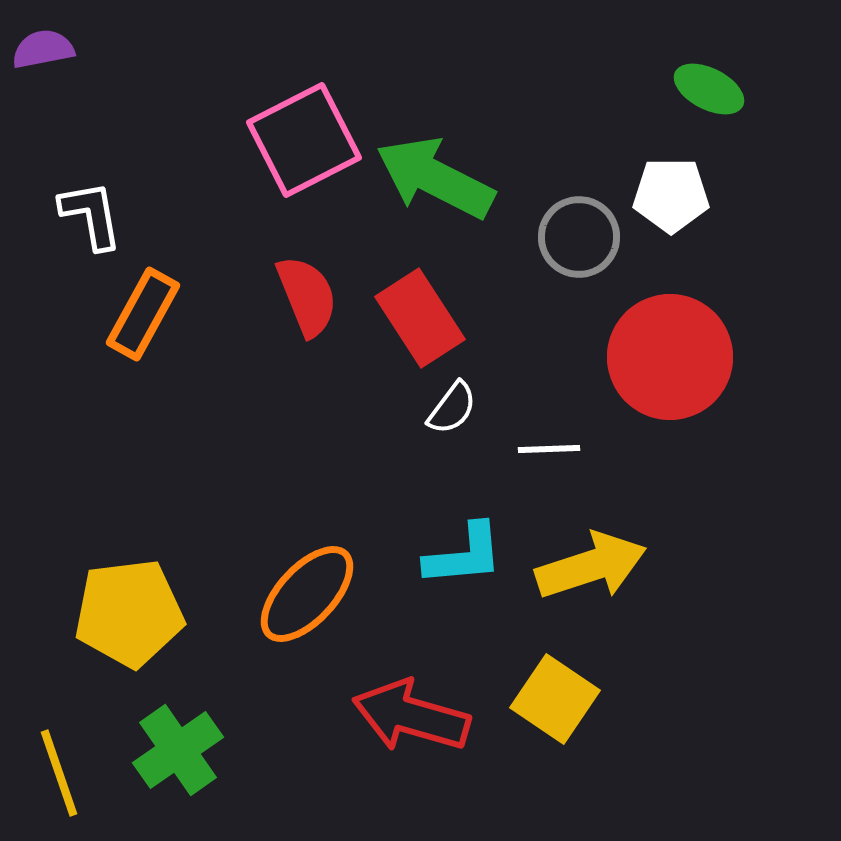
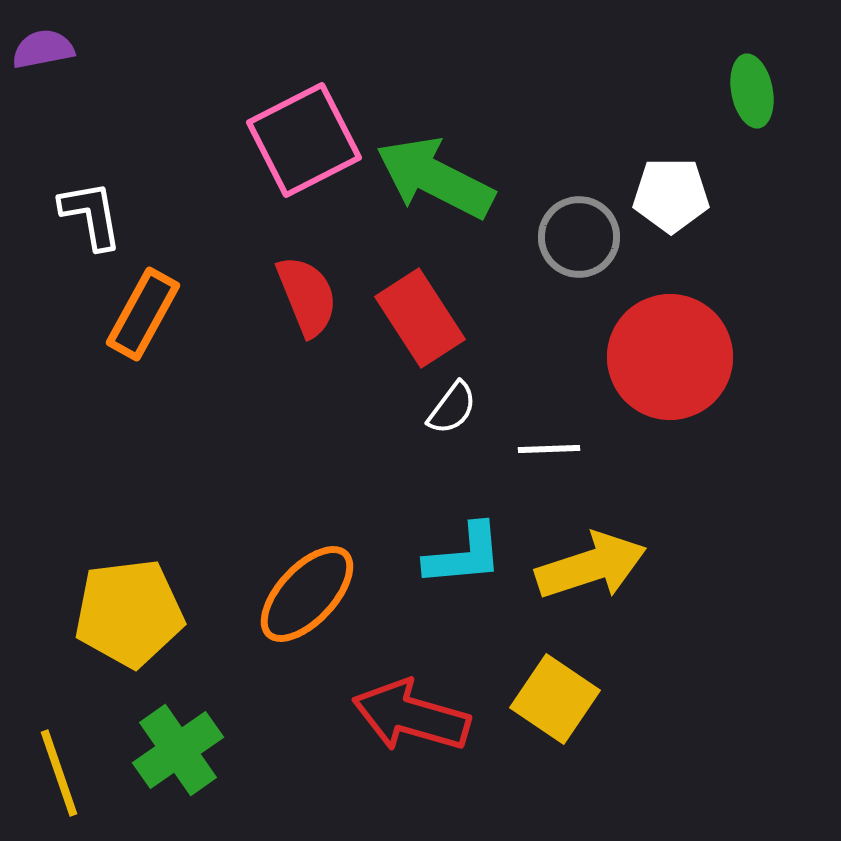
green ellipse: moved 43 px right, 2 px down; rotated 52 degrees clockwise
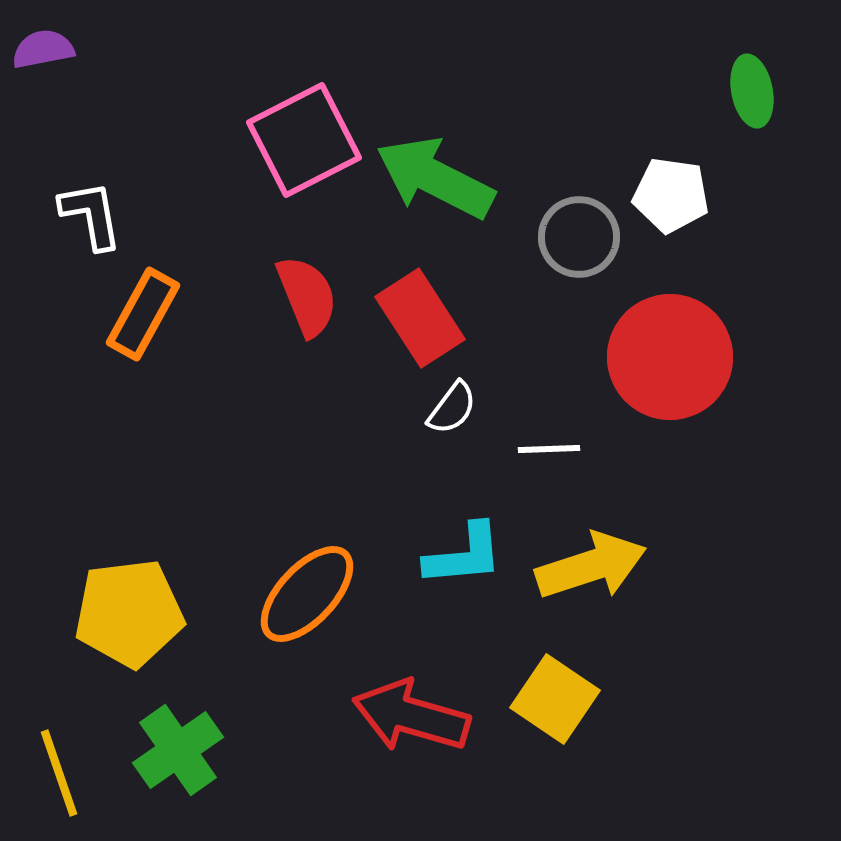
white pentagon: rotated 8 degrees clockwise
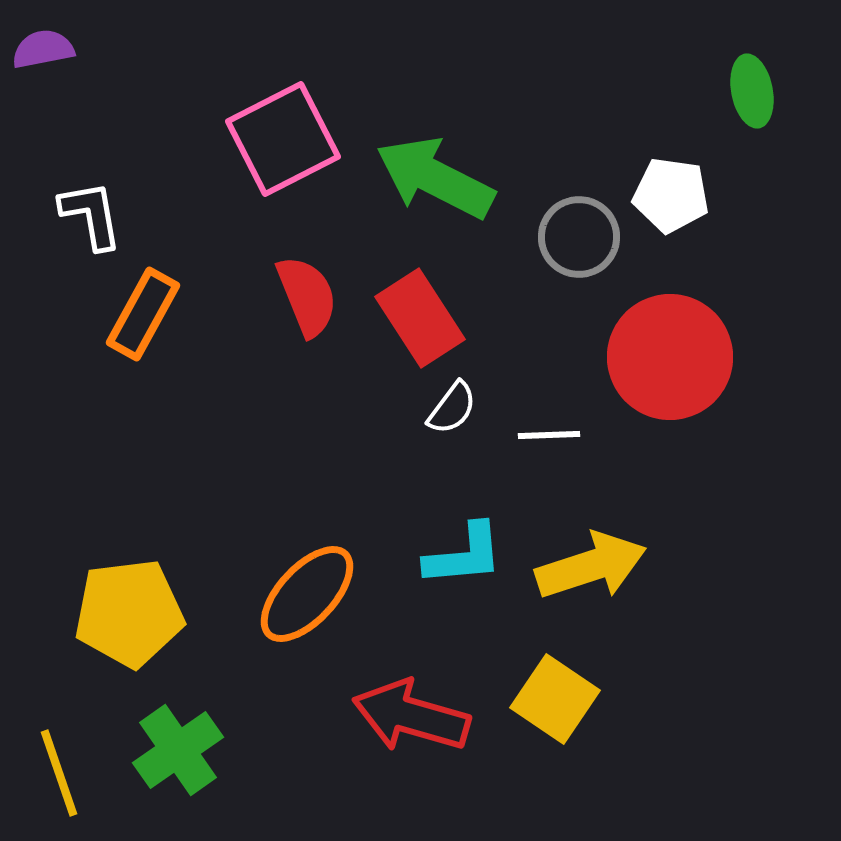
pink square: moved 21 px left, 1 px up
white line: moved 14 px up
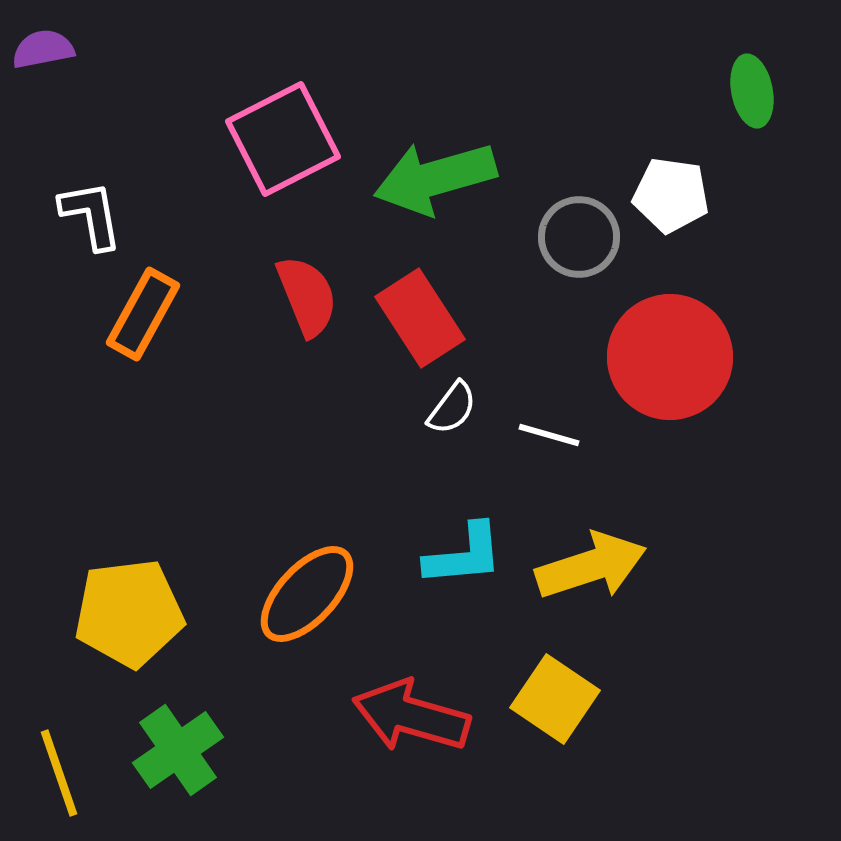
green arrow: rotated 43 degrees counterclockwise
white line: rotated 18 degrees clockwise
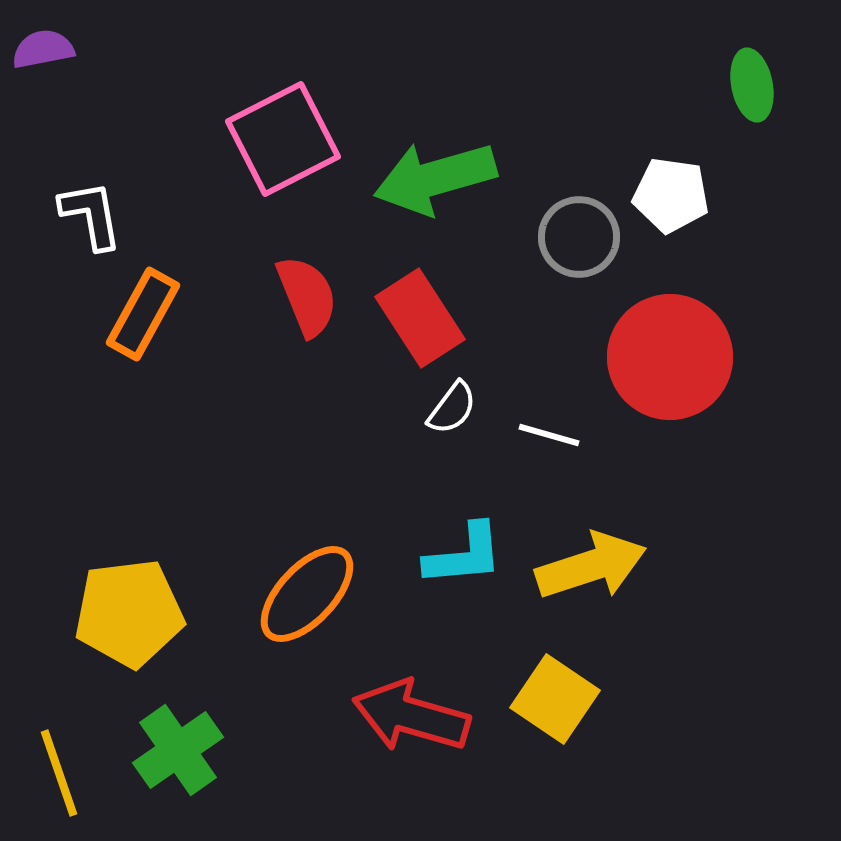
green ellipse: moved 6 px up
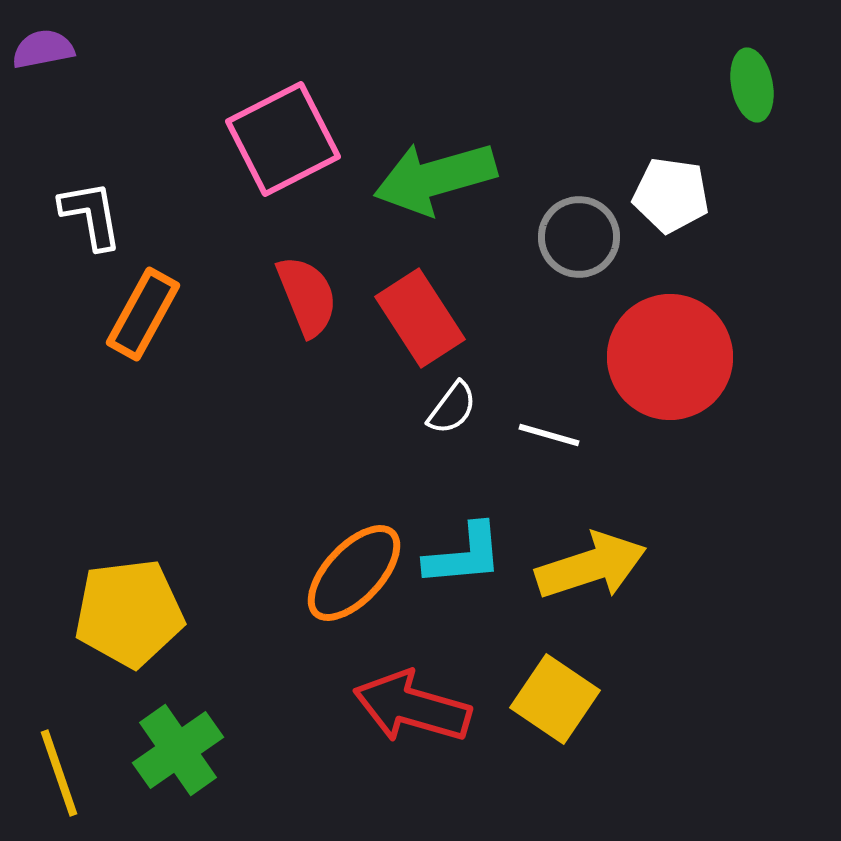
orange ellipse: moved 47 px right, 21 px up
red arrow: moved 1 px right, 9 px up
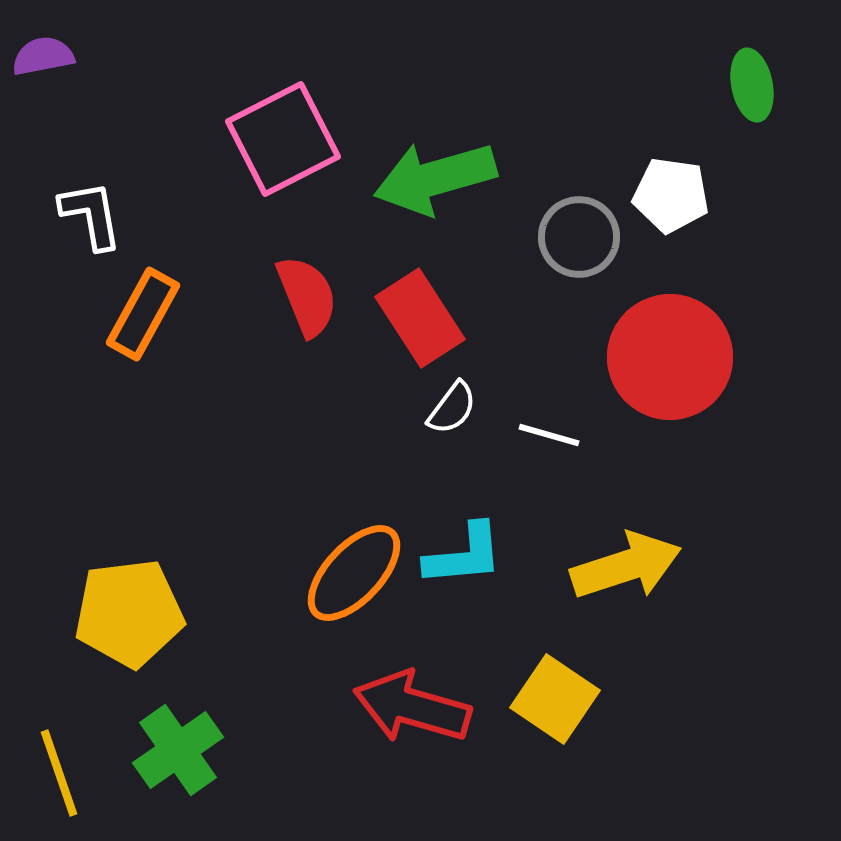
purple semicircle: moved 7 px down
yellow arrow: moved 35 px right
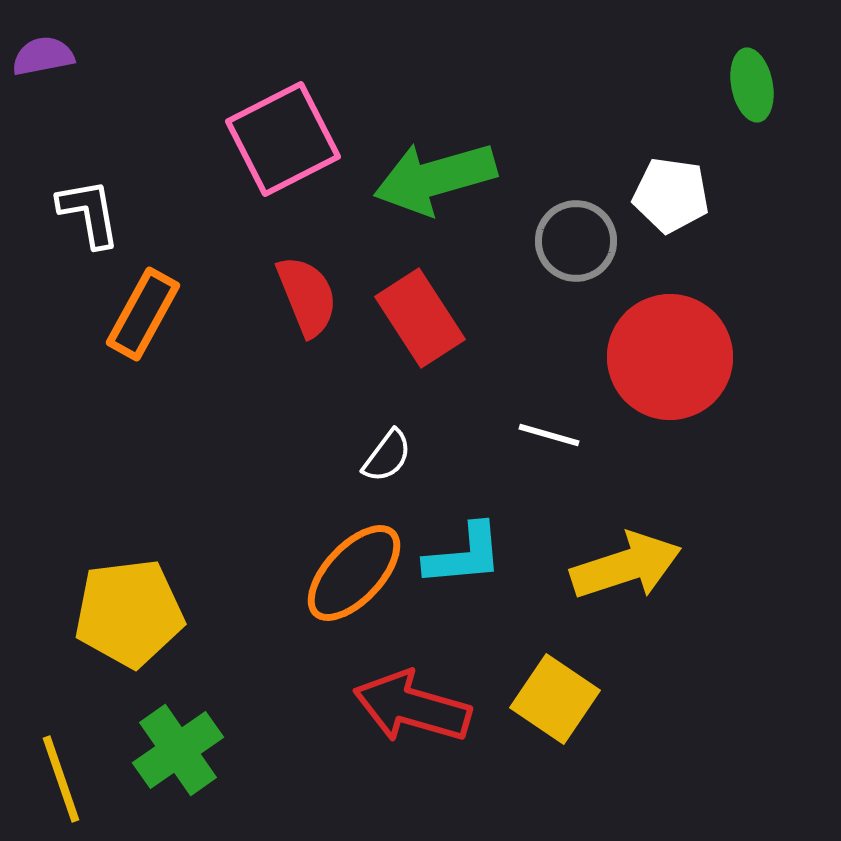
white L-shape: moved 2 px left, 2 px up
gray circle: moved 3 px left, 4 px down
white semicircle: moved 65 px left, 48 px down
yellow line: moved 2 px right, 6 px down
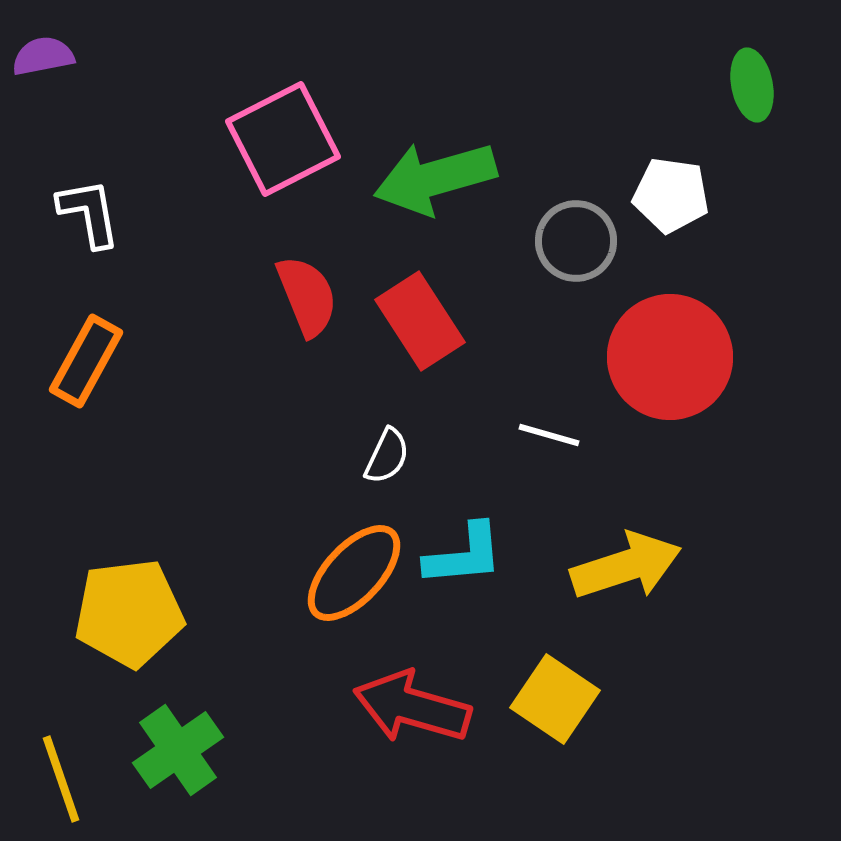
orange rectangle: moved 57 px left, 47 px down
red rectangle: moved 3 px down
white semicircle: rotated 12 degrees counterclockwise
